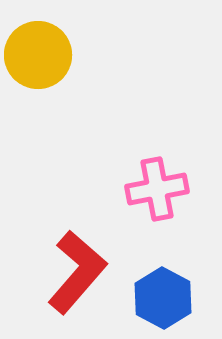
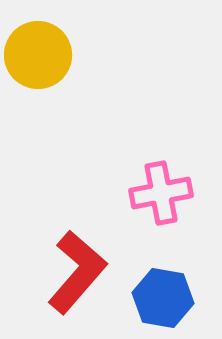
pink cross: moved 4 px right, 4 px down
blue hexagon: rotated 18 degrees counterclockwise
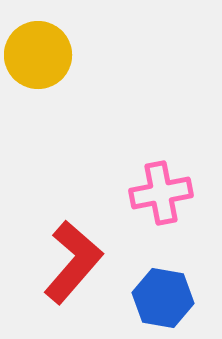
red L-shape: moved 4 px left, 10 px up
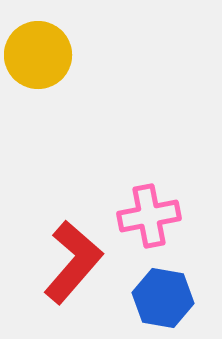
pink cross: moved 12 px left, 23 px down
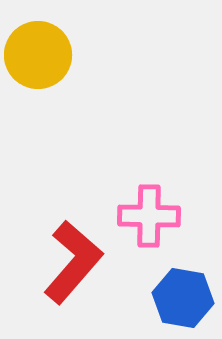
pink cross: rotated 12 degrees clockwise
blue hexagon: moved 20 px right
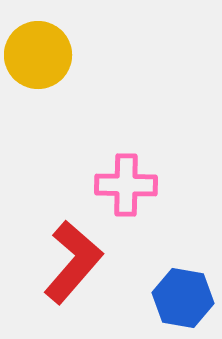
pink cross: moved 23 px left, 31 px up
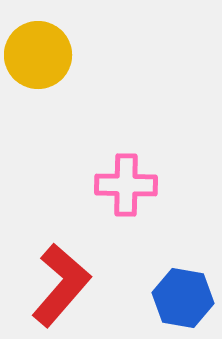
red L-shape: moved 12 px left, 23 px down
